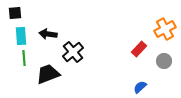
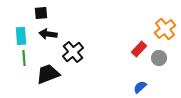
black square: moved 26 px right
orange cross: rotated 10 degrees counterclockwise
gray circle: moved 5 px left, 3 px up
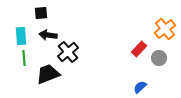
black arrow: moved 1 px down
black cross: moved 5 px left
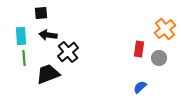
red rectangle: rotated 35 degrees counterclockwise
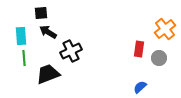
black arrow: moved 3 px up; rotated 24 degrees clockwise
black cross: moved 3 px right, 1 px up; rotated 15 degrees clockwise
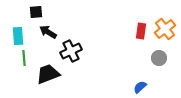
black square: moved 5 px left, 1 px up
cyan rectangle: moved 3 px left
red rectangle: moved 2 px right, 18 px up
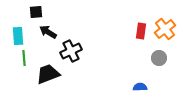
blue semicircle: rotated 40 degrees clockwise
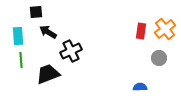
green line: moved 3 px left, 2 px down
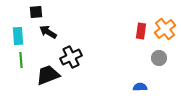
black cross: moved 6 px down
black trapezoid: moved 1 px down
